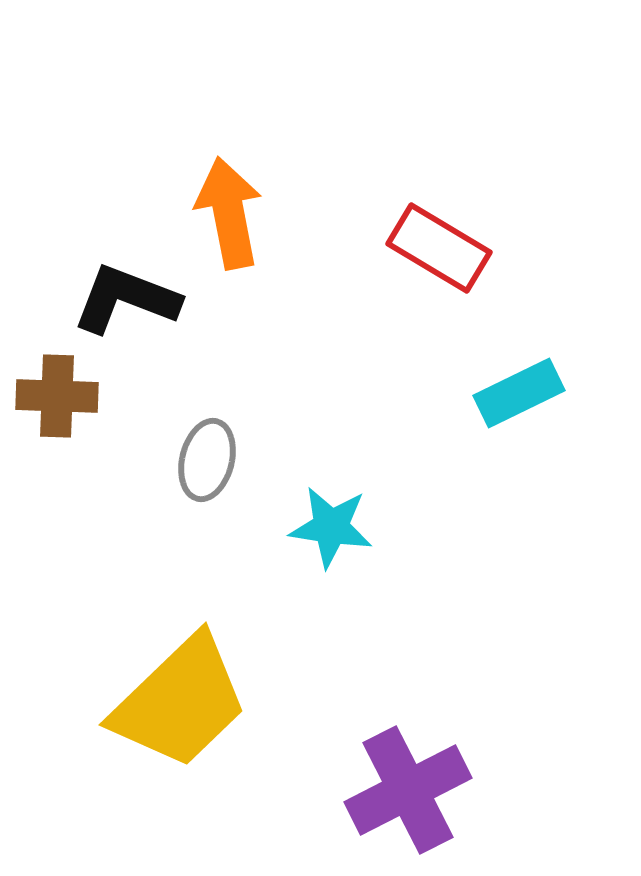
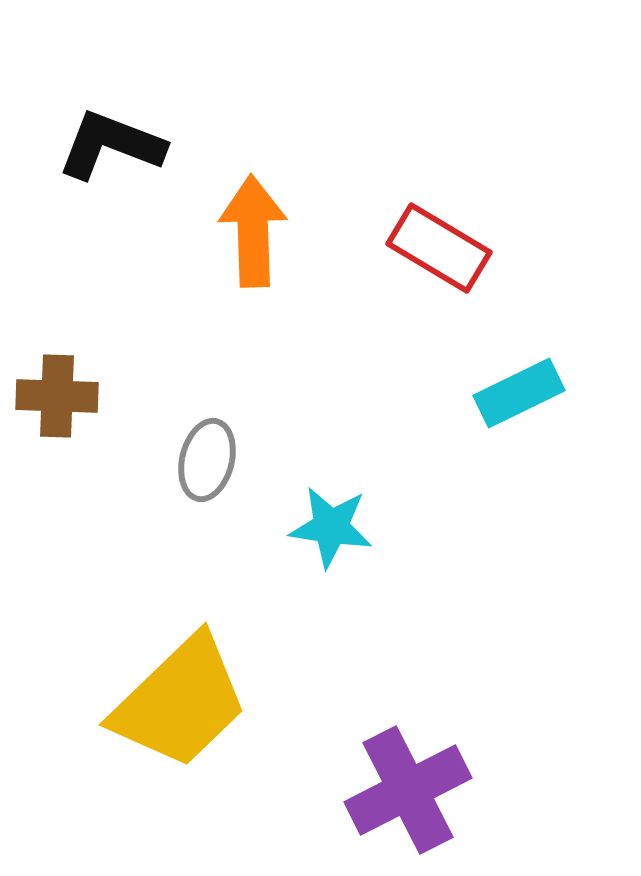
orange arrow: moved 24 px right, 18 px down; rotated 9 degrees clockwise
black L-shape: moved 15 px left, 154 px up
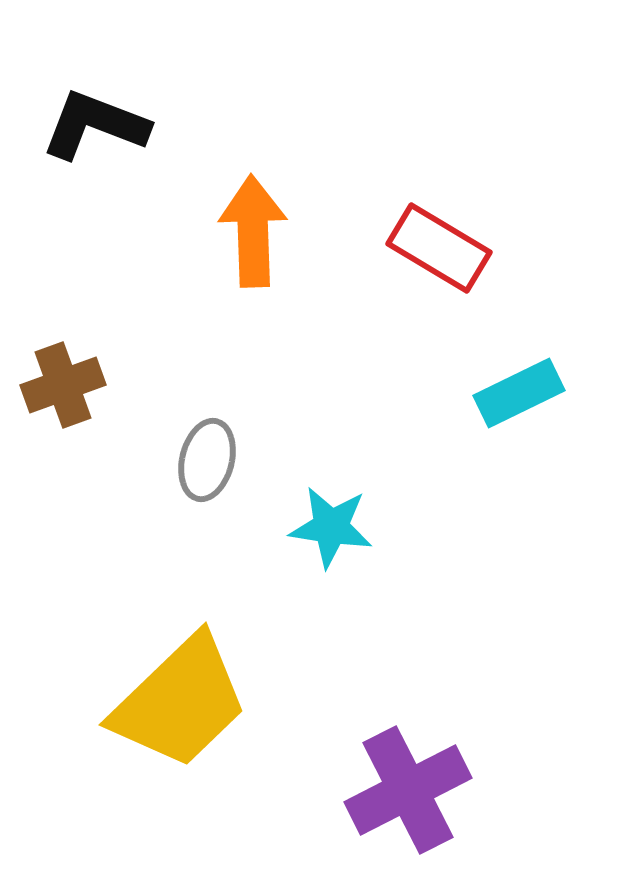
black L-shape: moved 16 px left, 20 px up
brown cross: moved 6 px right, 11 px up; rotated 22 degrees counterclockwise
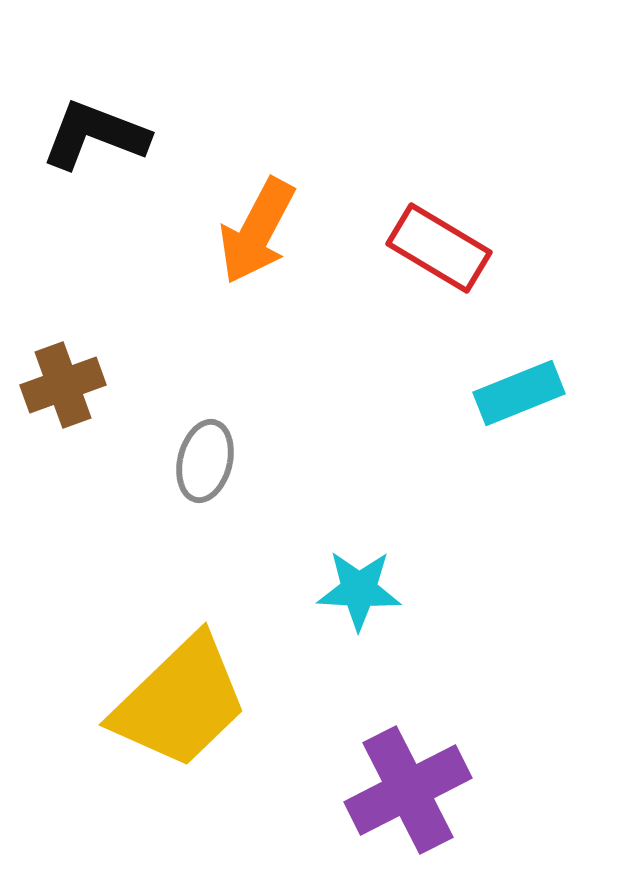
black L-shape: moved 10 px down
orange arrow: moved 4 px right; rotated 150 degrees counterclockwise
cyan rectangle: rotated 4 degrees clockwise
gray ellipse: moved 2 px left, 1 px down
cyan star: moved 28 px right, 63 px down; rotated 6 degrees counterclockwise
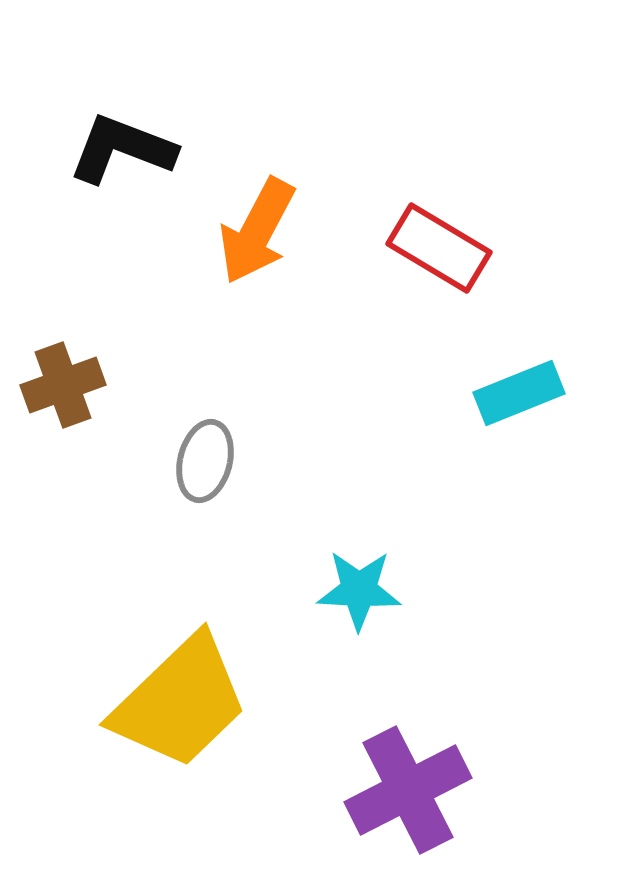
black L-shape: moved 27 px right, 14 px down
